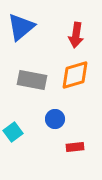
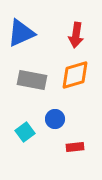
blue triangle: moved 6 px down; rotated 16 degrees clockwise
cyan square: moved 12 px right
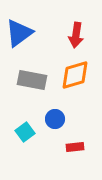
blue triangle: moved 2 px left; rotated 12 degrees counterclockwise
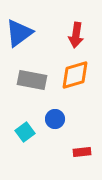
red rectangle: moved 7 px right, 5 px down
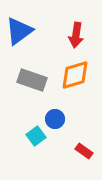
blue triangle: moved 2 px up
gray rectangle: rotated 8 degrees clockwise
cyan square: moved 11 px right, 4 px down
red rectangle: moved 2 px right, 1 px up; rotated 42 degrees clockwise
